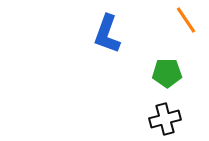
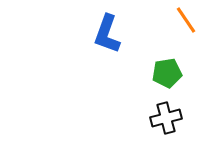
green pentagon: rotated 8 degrees counterclockwise
black cross: moved 1 px right, 1 px up
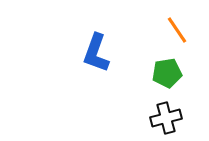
orange line: moved 9 px left, 10 px down
blue L-shape: moved 11 px left, 19 px down
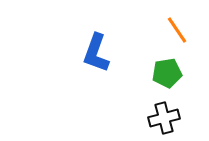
black cross: moved 2 px left
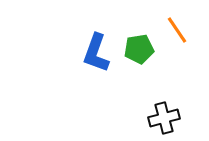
green pentagon: moved 28 px left, 24 px up
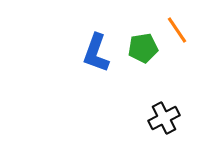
green pentagon: moved 4 px right, 1 px up
black cross: rotated 12 degrees counterclockwise
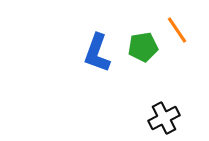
green pentagon: moved 1 px up
blue L-shape: moved 1 px right
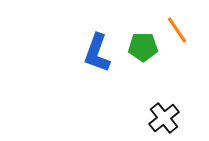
green pentagon: rotated 8 degrees clockwise
black cross: rotated 12 degrees counterclockwise
